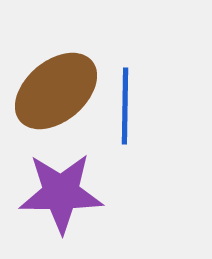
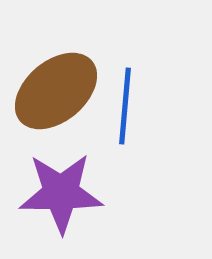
blue line: rotated 4 degrees clockwise
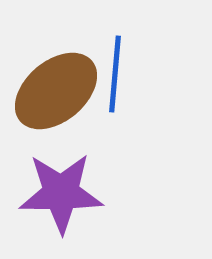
blue line: moved 10 px left, 32 px up
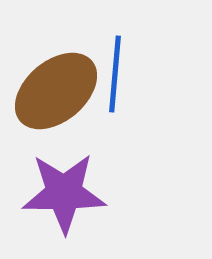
purple star: moved 3 px right
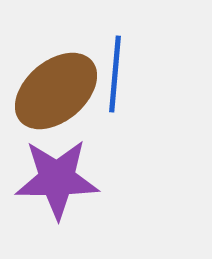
purple star: moved 7 px left, 14 px up
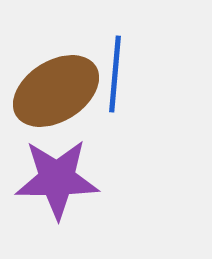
brown ellipse: rotated 8 degrees clockwise
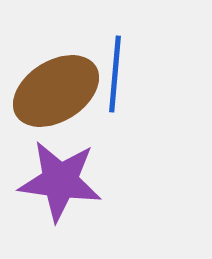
purple star: moved 3 px right, 2 px down; rotated 8 degrees clockwise
